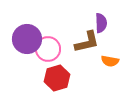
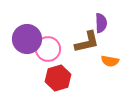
red hexagon: moved 1 px right
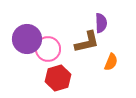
orange semicircle: moved 1 px right, 1 px down; rotated 78 degrees counterclockwise
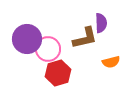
brown L-shape: moved 2 px left, 4 px up
orange semicircle: rotated 54 degrees clockwise
red hexagon: moved 5 px up
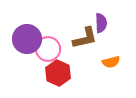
red hexagon: rotated 20 degrees counterclockwise
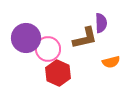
purple circle: moved 1 px left, 1 px up
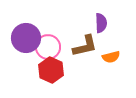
brown L-shape: moved 8 px down
pink circle: moved 2 px up
orange semicircle: moved 5 px up
red hexagon: moved 7 px left, 3 px up
